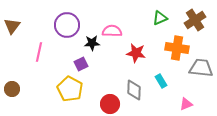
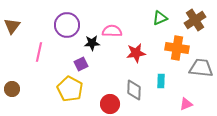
red star: rotated 18 degrees counterclockwise
cyan rectangle: rotated 32 degrees clockwise
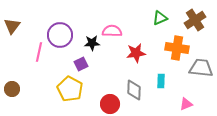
purple circle: moved 7 px left, 10 px down
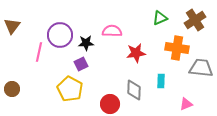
black star: moved 6 px left
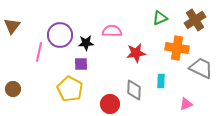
purple square: rotated 24 degrees clockwise
gray trapezoid: rotated 20 degrees clockwise
brown circle: moved 1 px right
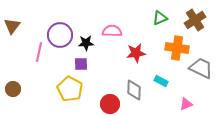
cyan rectangle: rotated 64 degrees counterclockwise
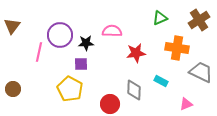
brown cross: moved 4 px right
gray trapezoid: moved 4 px down
